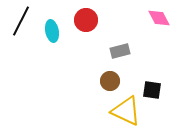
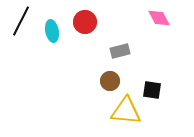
red circle: moved 1 px left, 2 px down
yellow triangle: rotated 20 degrees counterclockwise
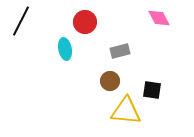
cyan ellipse: moved 13 px right, 18 px down
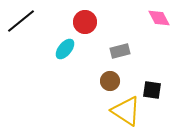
black line: rotated 24 degrees clockwise
cyan ellipse: rotated 50 degrees clockwise
yellow triangle: rotated 28 degrees clockwise
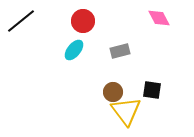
red circle: moved 2 px left, 1 px up
cyan ellipse: moved 9 px right, 1 px down
brown circle: moved 3 px right, 11 px down
yellow triangle: rotated 20 degrees clockwise
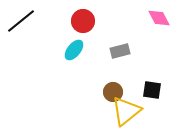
yellow triangle: rotated 28 degrees clockwise
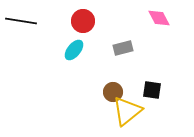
black line: rotated 48 degrees clockwise
gray rectangle: moved 3 px right, 3 px up
yellow triangle: moved 1 px right
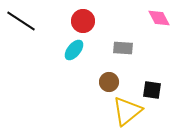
black line: rotated 24 degrees clockwise
gray rectangle: rotated 18 degrees clockwise
brown circle: moved 4 px left, 10 px up
